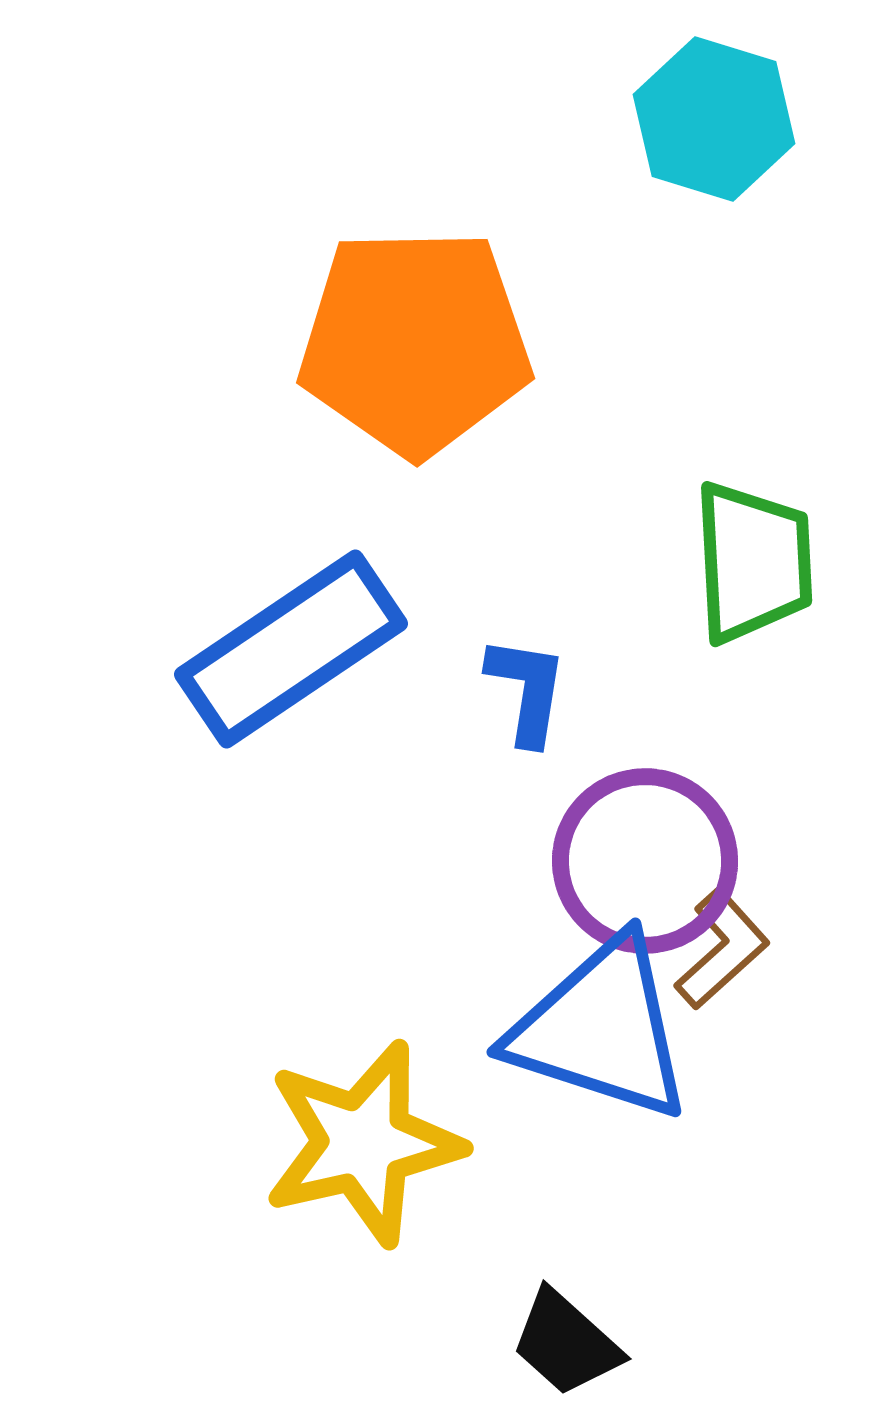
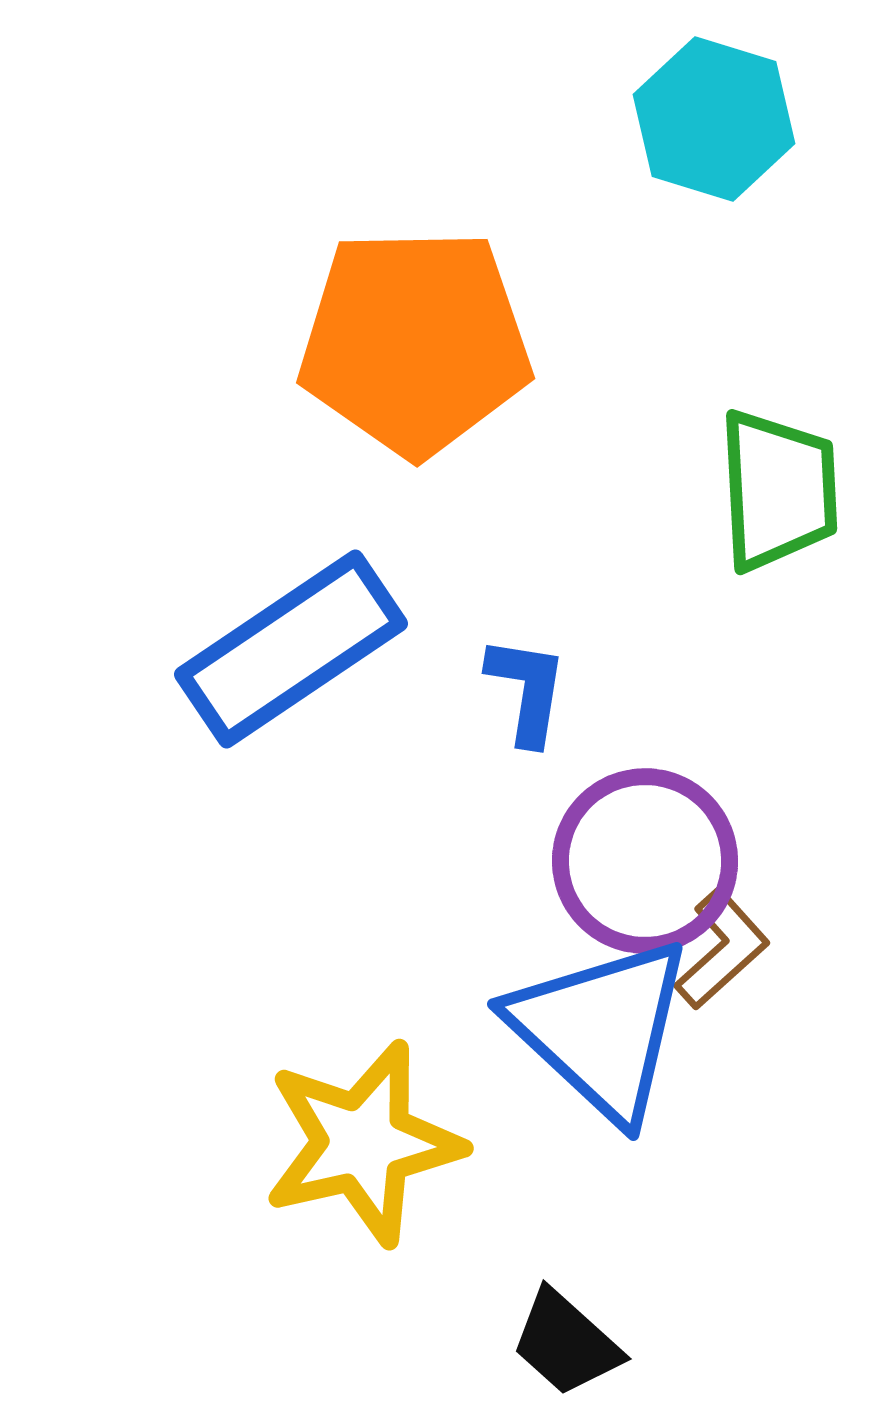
green trapezoid: moved 25 px right, 72 px up
blue triangle: rotated 25 degrees clockwise
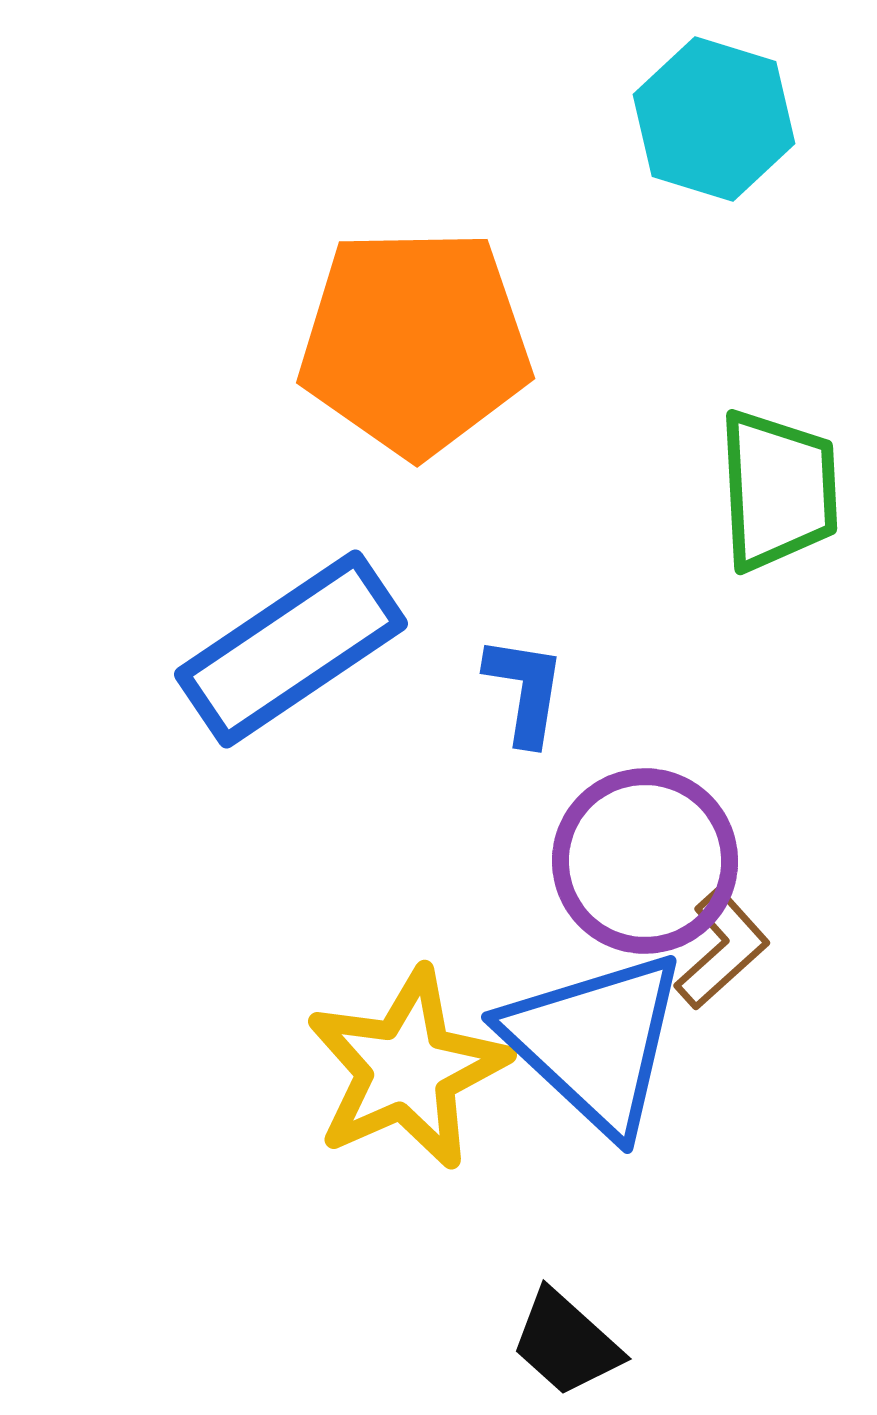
blue L-shape: moved 2 px left
blue triangle: moved 6 px left, 13 px down
yellow star: moved 44 px right, 74 px up; rotated 11 degrees counterclockwise
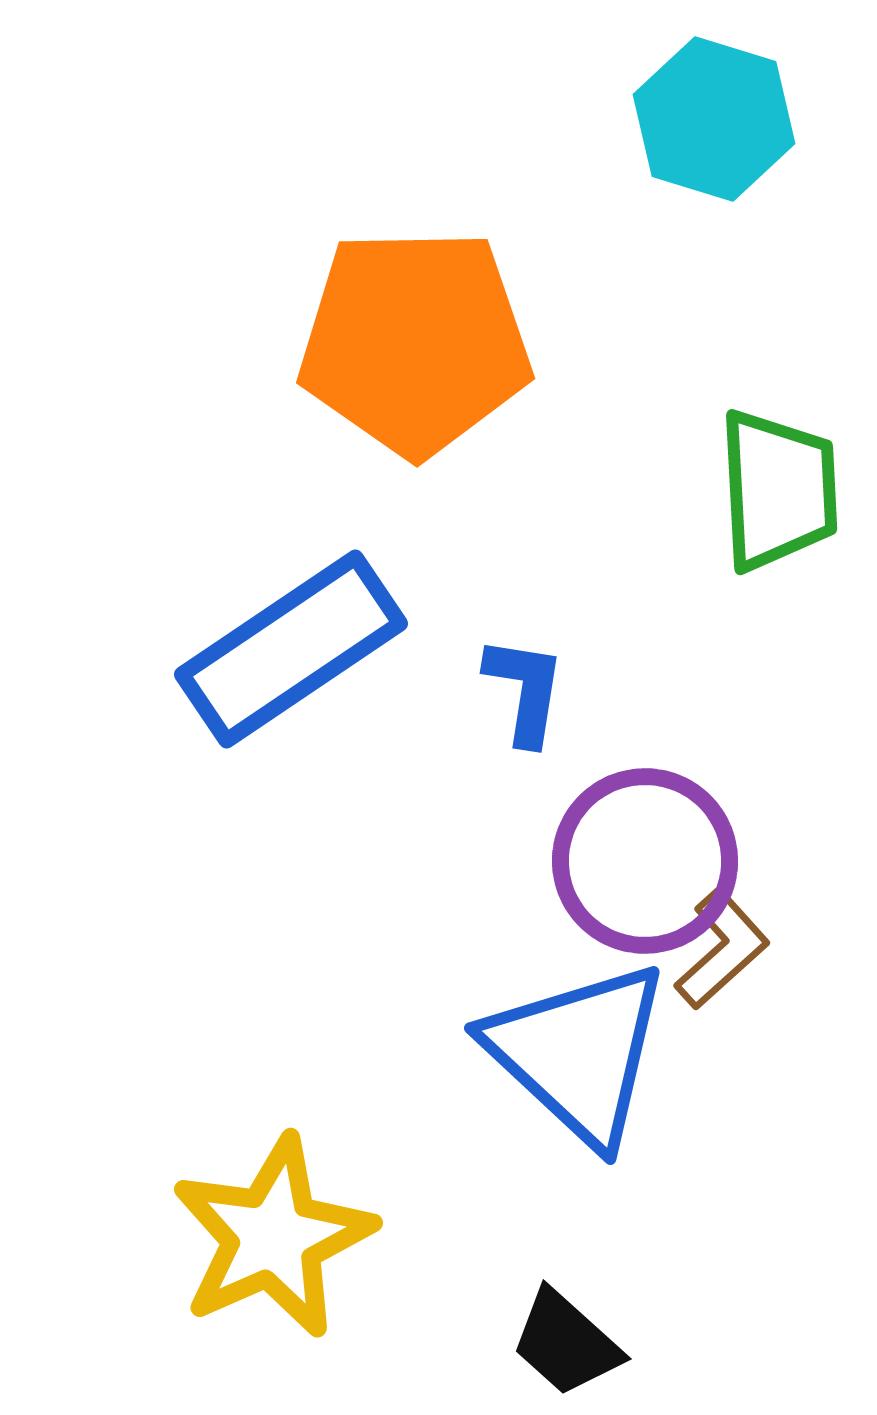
blue triangle: moved 17 px left, 11 px down
yellow star: moved 134 px left, 168 px down
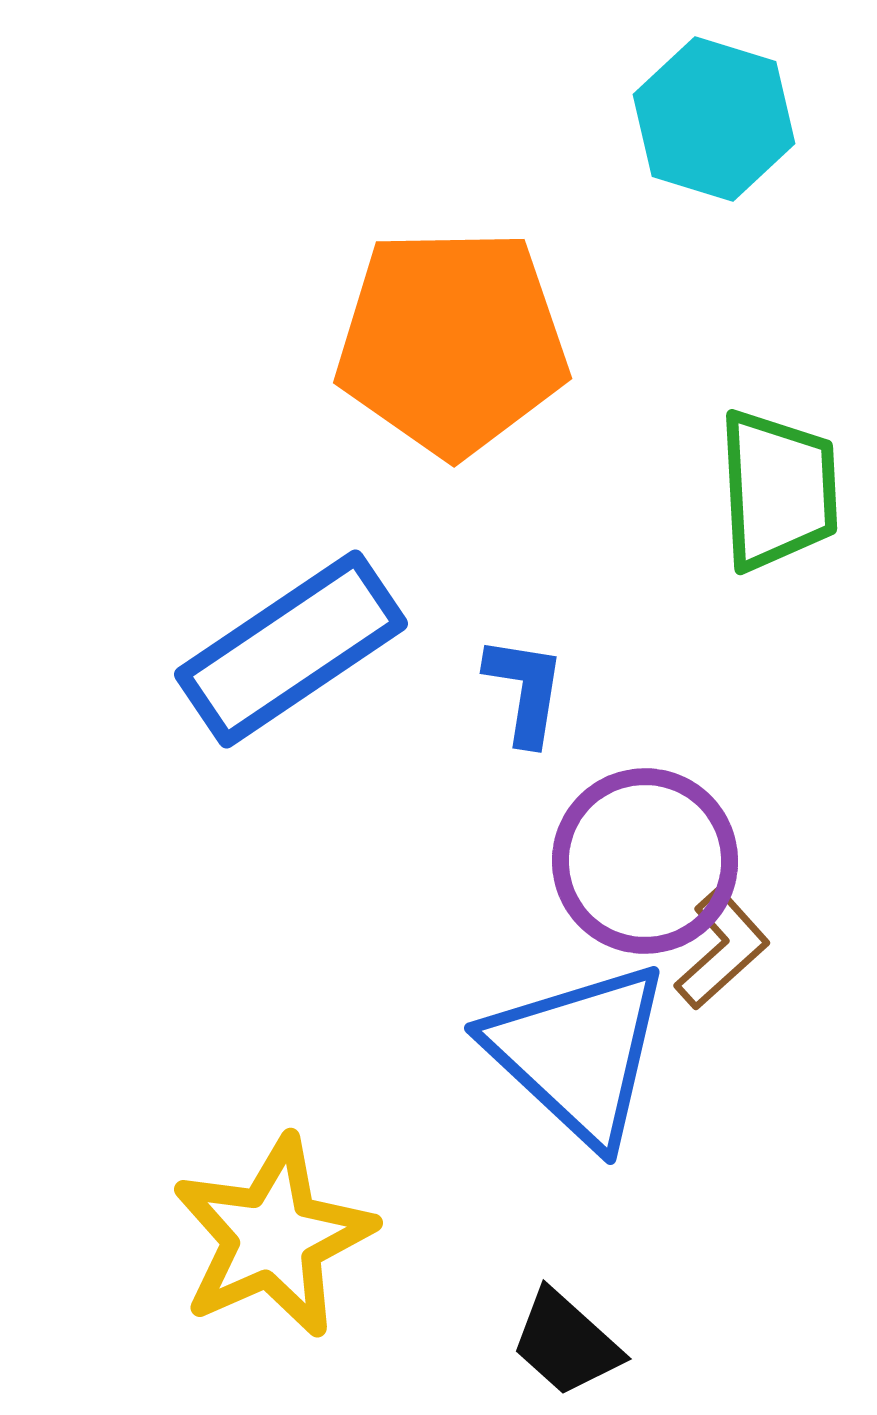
orange pentagon: moved 37 px right
